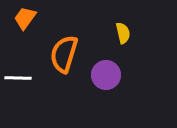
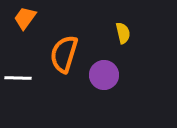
purple circle: moved 2 px left
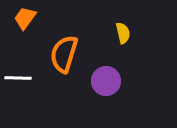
purple circle: moved 2 px right, 6 px down
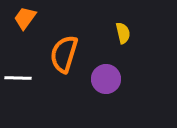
purple circle: moved 2 px up
